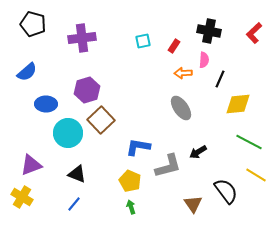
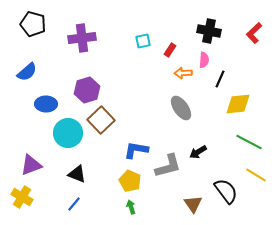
red rectangle: moved 4 px left, 4 px down
blue L-shape: moved 2 px left, 3 px down
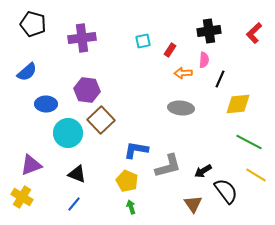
black cross: rotated 20 degrees counterclockwise
purple hexagon: rotated 25 degrees clockwise
gray ellipse: rotated 50 degrees counterclockwise
black arrow: moved 5 px right, 19 px down
yellow pentagon: moved 3 px left
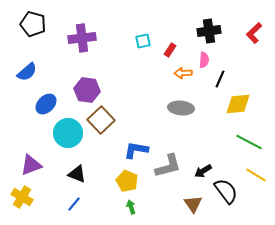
blue ellipse: rotated 45 degrees counterclockwise
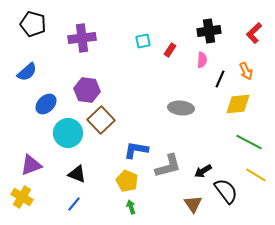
pink semicircle: moved 2 px left
orange arrow: moved 63 px right, 2 px up; rotated 114 degrees counterclockwise
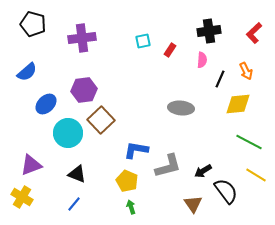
purple hexagon: moved 3 px left; rotated 15 degrees counterclockwise
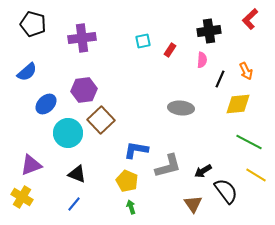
red L-shape: moved 4 px left, 14 px up
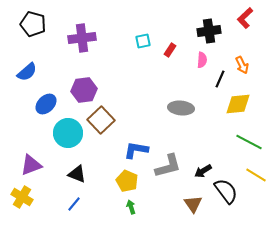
red L-shape: moved 5 px left, 1 px up
orange arrow: moved 4 px left, 6 px up
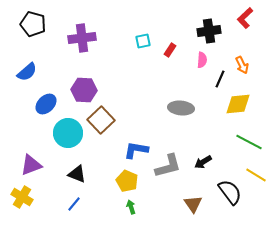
purple hexagon: rotated 10 degrees clockwise
black arrow: moved 9 px up
black semicircle: moved 4 px right, 1 px down
